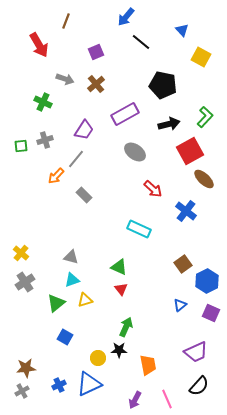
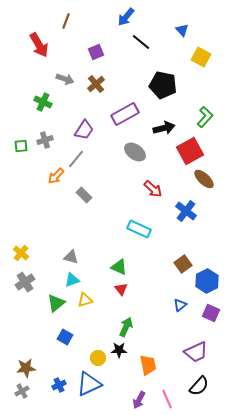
black arrow at (169, 124): moved 5 px left, 4 px down
purple arrow at (135, 400): moved 4 px right
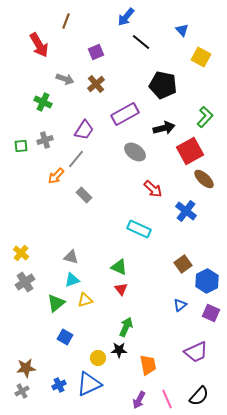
black semicircle at (199, 386): moved 10 px down
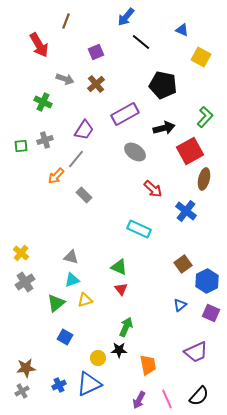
blue triangle at (182, 30): rotated 24 degrees counterclockwise
brown ellipse at (204, 179): rotated 60 degrees clockwise
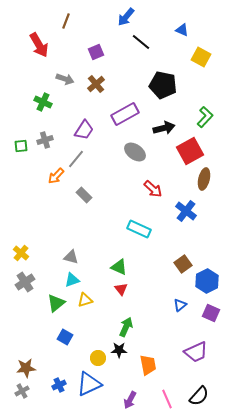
purple arrow at (139, 400): moved 9 px left
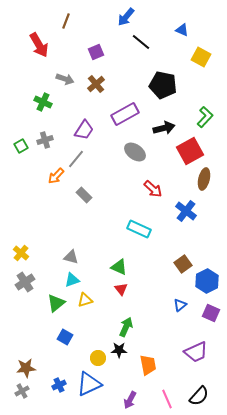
green square at (21, 146): rotated 24 degrees counterclockwise
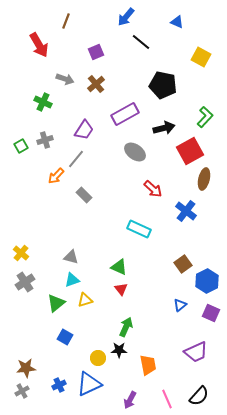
blue triangle at (182, 30): moved 5 px left, 8 px up
